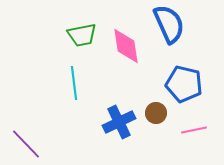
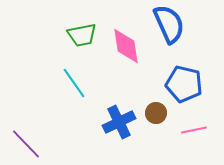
cyan line: rotated 28 degrees counterclockwise
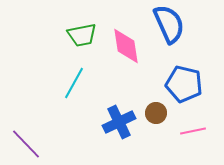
cyan line: rotated 64 degrees clockwise
pink line: moved 1 px left, 1 px down
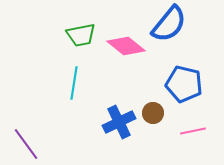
blue semicircle: rotated 63 degrees clockwise
green trapezoid: moved 1 px left
pink diamond: rotated 42 degrees counterclockwise
cyan line: rotated 20 degrees counterclockwise
brown circle: moved 3 px left
purple line: rotated 8 degrees clockwise
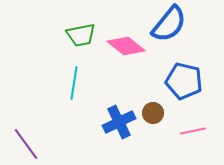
blue pentagon: moved 3 px up
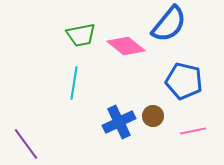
brown circle: moved 3 px down
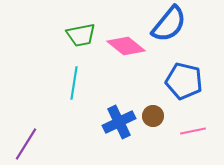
purple line: rotated 68 degrees clockwise
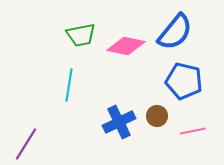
blue semicircle: moved 6 px right, 8 px down
pink diamond: rotated 27 degrees counterclockwise
cyan line: moved 5 px left, 2 px down
brown circle: moved 4 px right
